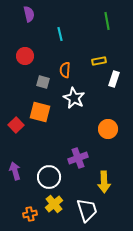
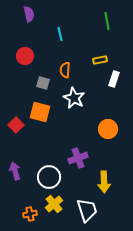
yellow rectangle: moved 1 px right, 1 px up
gray square: moved 1 px down
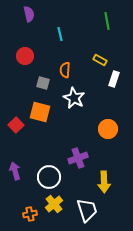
yellow rectangle: rotated 40 degrees clockwise
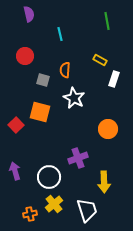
gray square: moved 3 px up
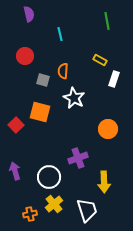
orange semicircle: moved 2 px left, 1 px down
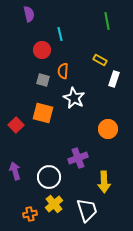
red circle: moved 17 px right, 6 px up
orange square: moved 3 px right, 1 px down
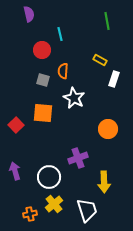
orange square: rotated 10 degrees counterclockwise
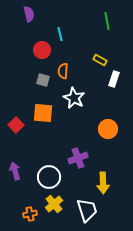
yellow arrow: moved 1 px left, 1 px down
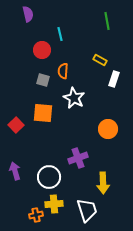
purple semicircle: moved 1 px left
yellow cross: rotated 36 degrees clockwise
orange cross: moved 6 px right, 1 px down
